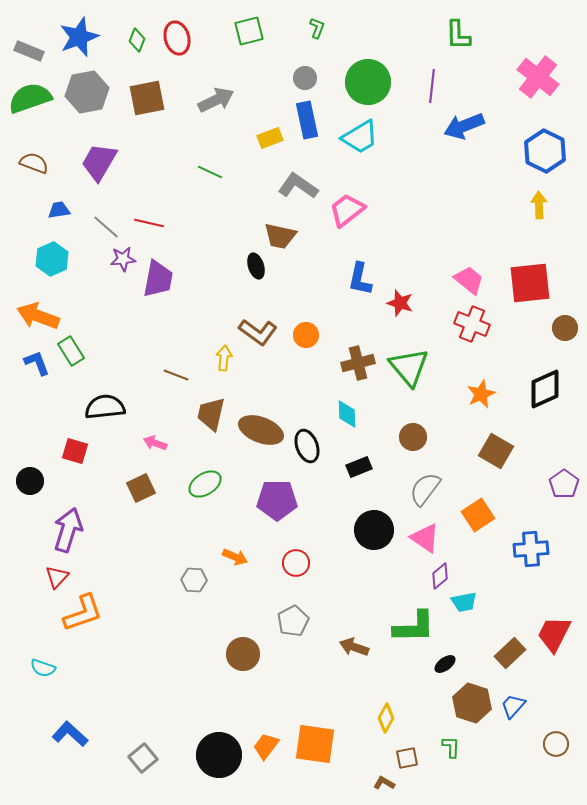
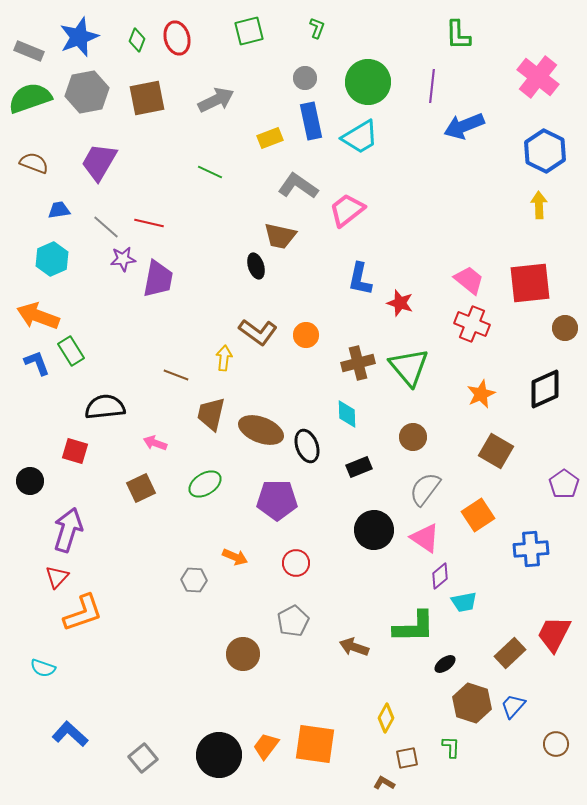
blue rectangle at (307, 120): moved 4 px right, 1 px down
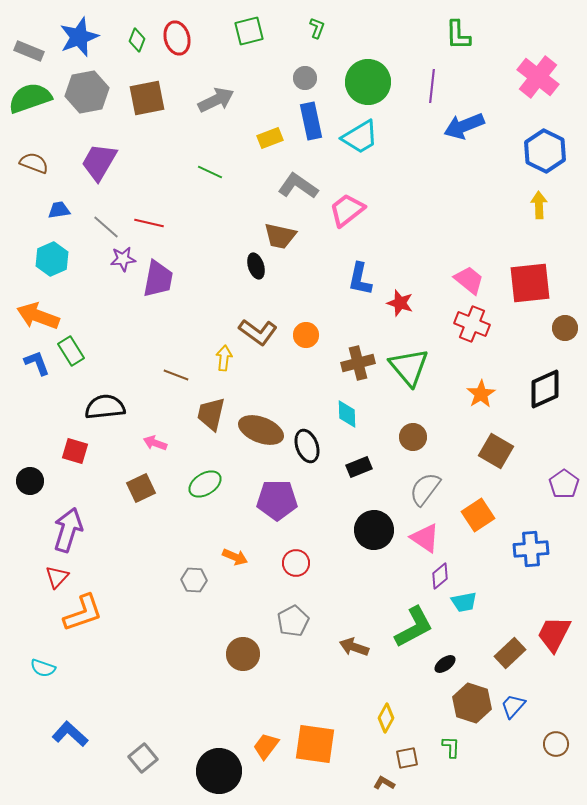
orange star at (481, 394): rotated 8 degrees counterclockwise
green L-shape at (414, 627): rotated 27 degrees counterclockwise
black circle at (219, 755): moved 16 px down
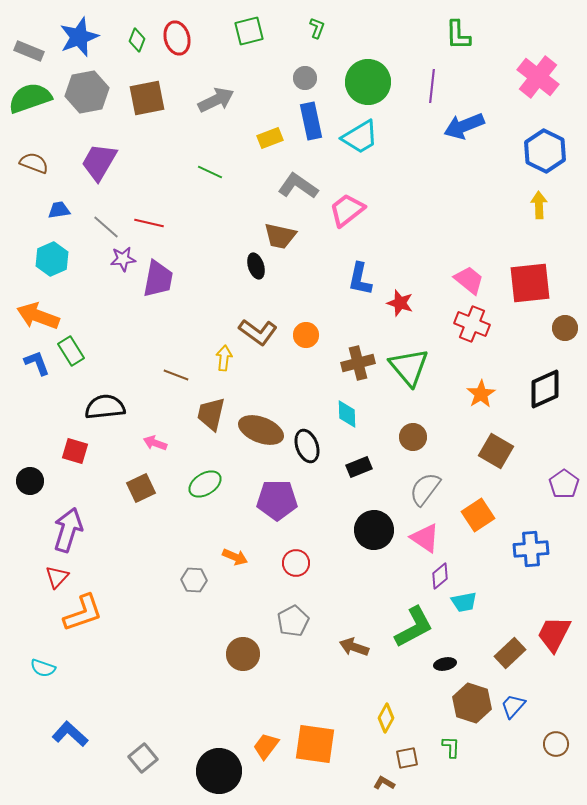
black ellipse at (445, 664): rotated 25 degrees clockwise
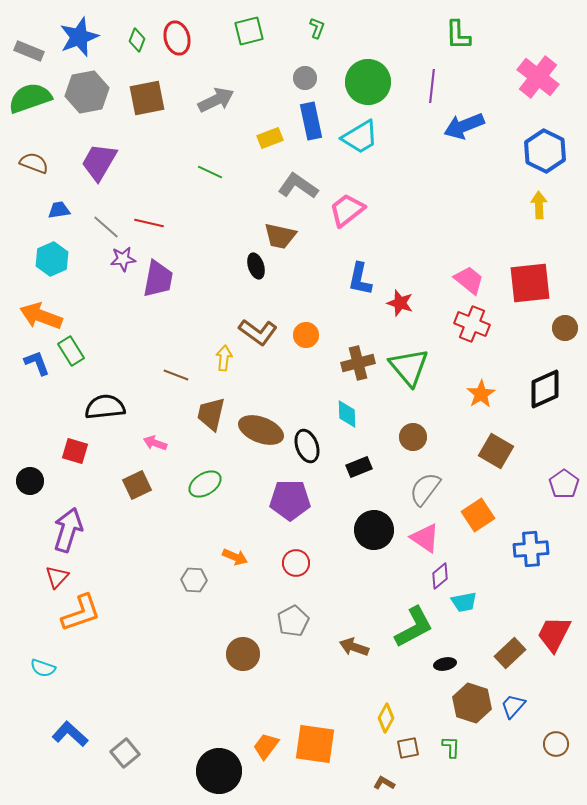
orange arrow at (38, 316): moved 3 px right
brown square at (141, 488): moved 4 px left, 3 px up
purple pentagon at (277, 500): moved 13 px right
orange L-shape at (83, 613): moved 2 px left
gray square at (143, 758): moved 18 px left, 5 px up
brown square at (407, 758): moved 1 px right, 10 px up
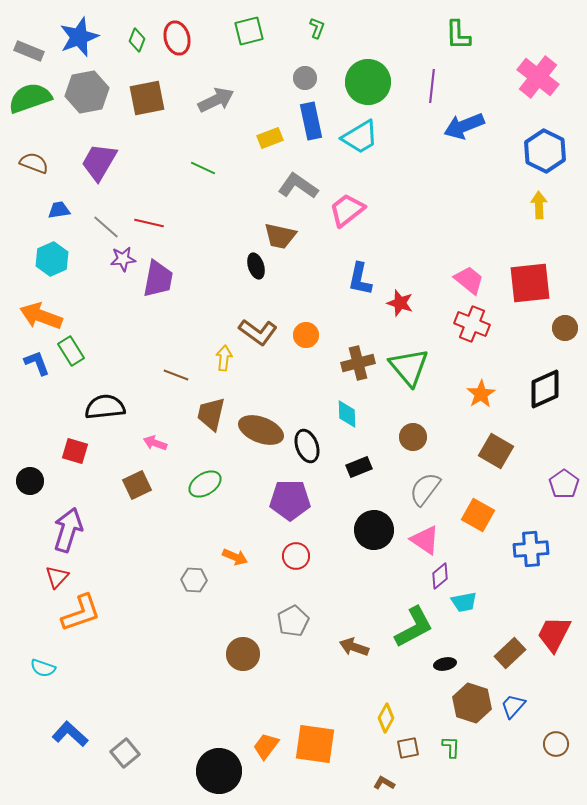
green line at (210, 172): moved 7 px left, 4 px up
orange square at (478, 515): rotated 28 degrees counterclockwise
pink triangle at (425, 538): moved 2 px down
red circle at (296, 563): moved 7 px up
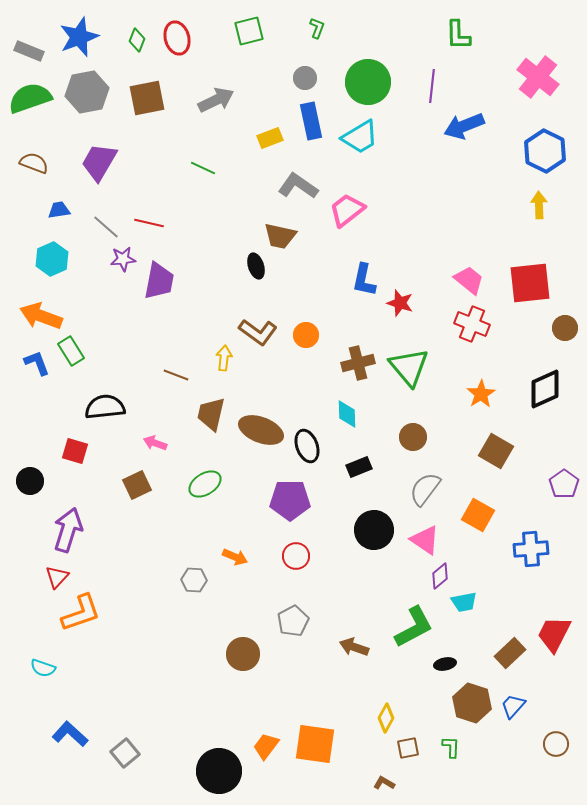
purple trapezoid at (158, 279): moved 1 px right, 2 px down
blue L-shape at (360, 279): moved 4 px right, 1 px down
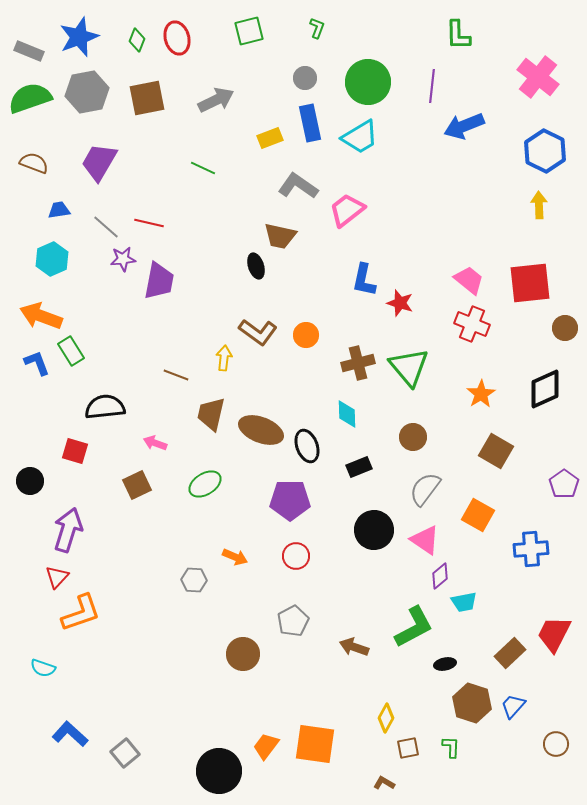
blue rectangle at (311, 121): moved 1 px left, 2 px down
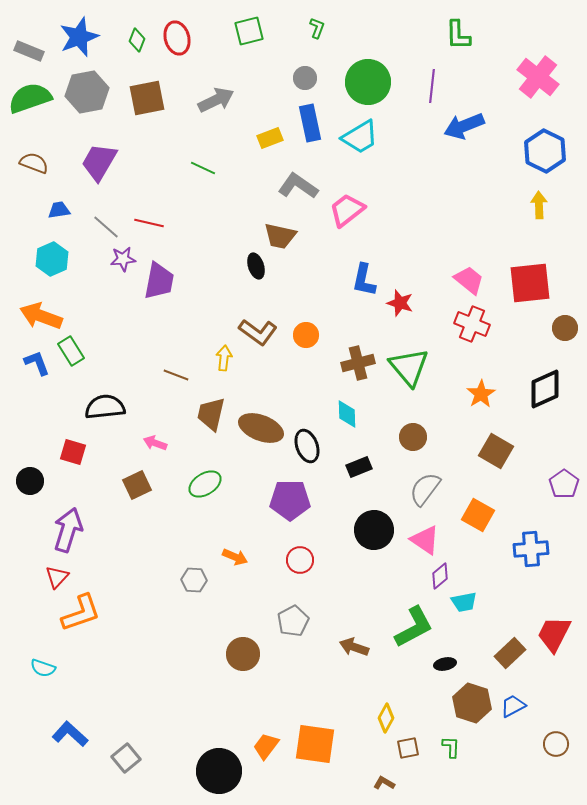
brown ellipse at (261, 430): moved 2 px up
red square at (75, 451): moved 2 px left, 1 px down
red circle at (296, 556): moved 4 px right, 4 px down
blue trapezoid at (513, 706): rotated 20 degrees clockwise
gray square at (125, 753): moved 1 px right, 5 px down
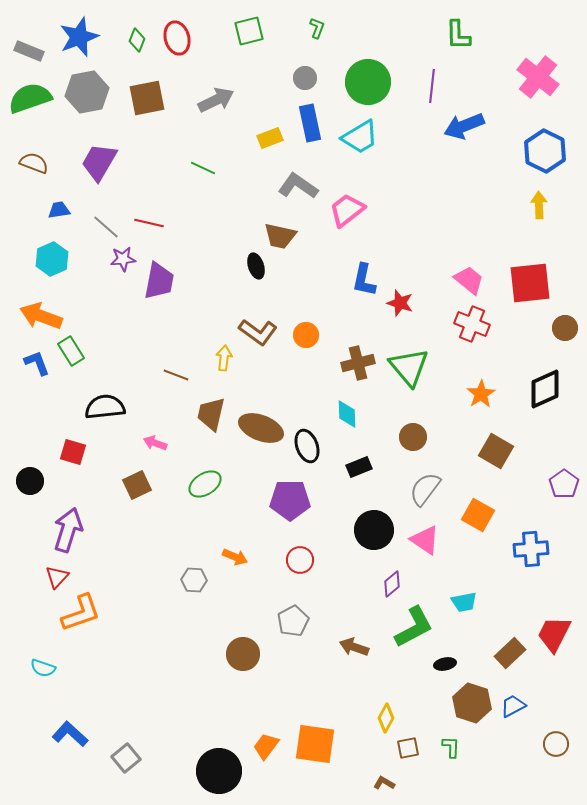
purple diamond at (440, 576): moved 48 px left, 8 px down
